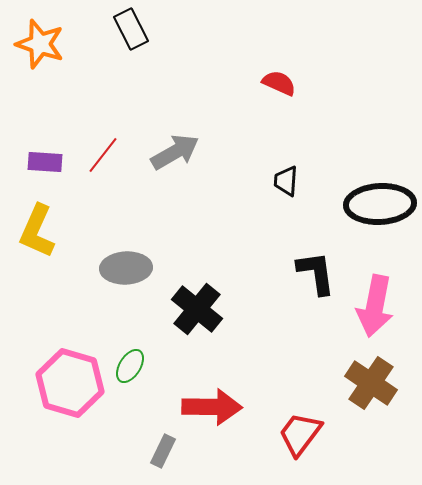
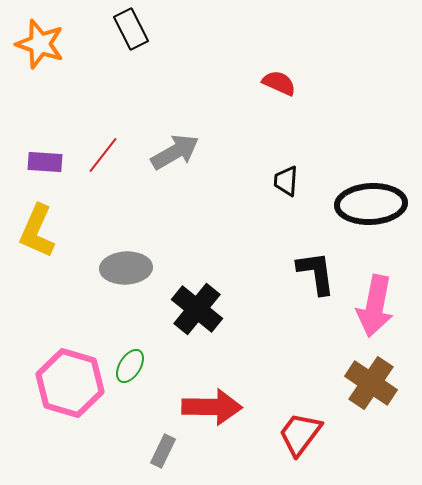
black ellipse: moved 9 px left
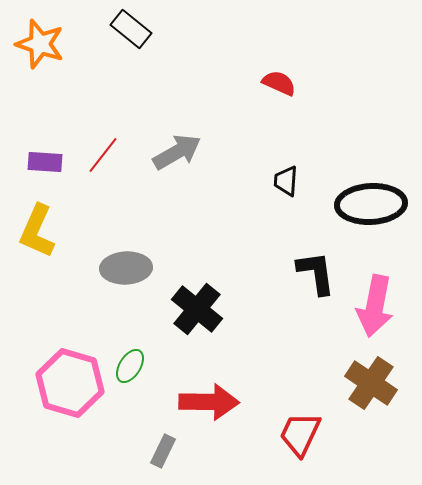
black rectangle: rotated 24 degrees counterclockwise
gray arrow: moved 2 px right
red arrow: moved 3 px left, 5 px up
red trapezoid: rotated 12 degrees counterclockwise
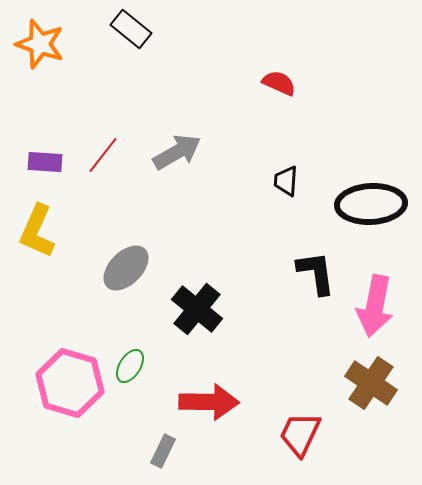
gray ellipse: rotated 42 degrees counterclockwise
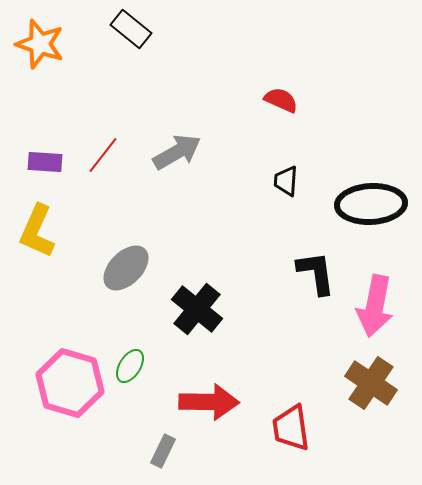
red semicircle: moved 2 px right, 17 px down
red trapezoid: moved 9 px left, 6 px up; rotated 33 degrees counterclockwise
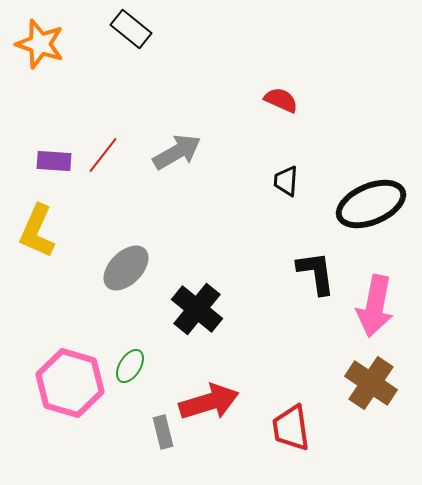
purple rectangle: moved 9 px right, 1 px up
black ellipse: rotated 20 degrees counterclockwise
red arrow: rotated 18 degrees counterclockwise
gray rectangle: moved 19 px up; rotated 40 degrees counterclockwise
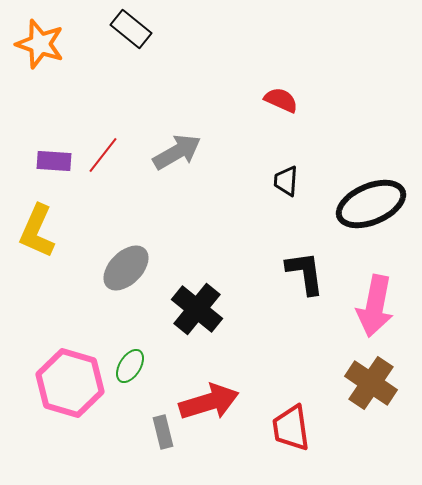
black L-shape: moved 11 px left
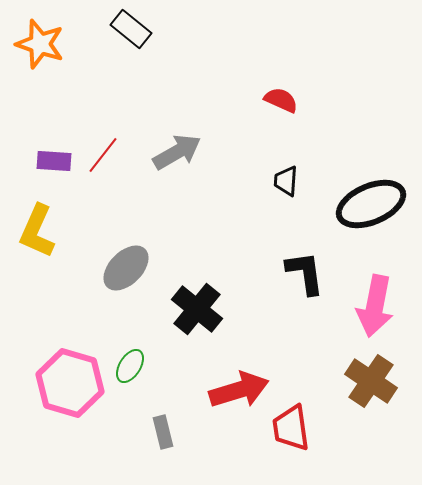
brown cross: moved 2 px up
red arrow: moved 30 px right, 12 px up
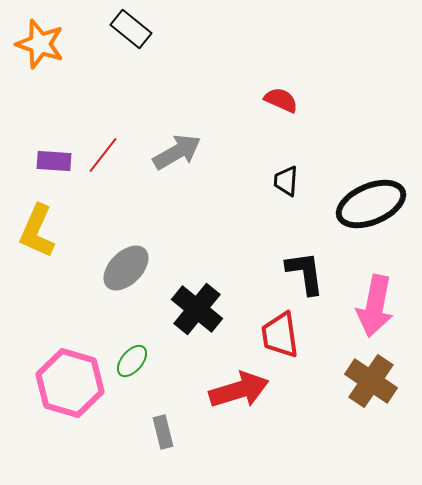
green ellipse: moved 2 px right, 5 px up; rotated 8 degrees clockwise
red trapezoid: moved 11 px left, 93 px up
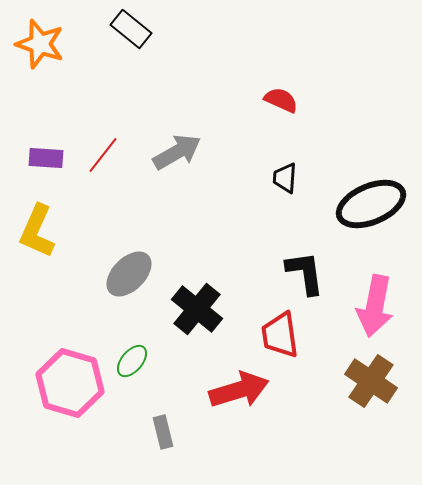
purple rectangle: moved 8 px left, 3 px up
black trapezoid: moved 1 px left, 3 px up
gray ellipse: moved 3 px right, 6 px down
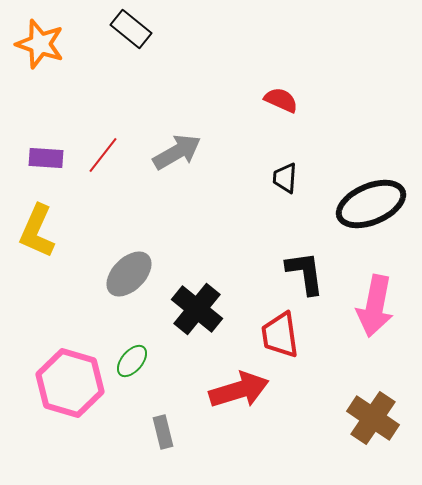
brown cross: moved 2 px right, 37 px down
